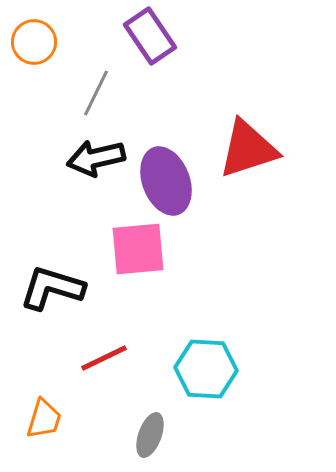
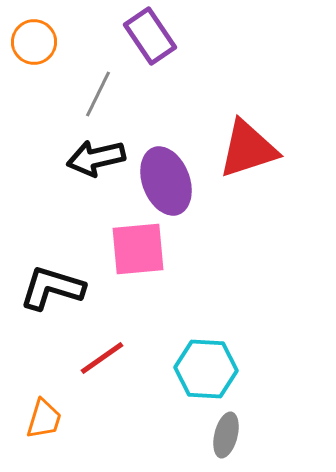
gray line: moved 2 px right, 1 px down
red line: moved 2 px left; rotated 9 degrees counterclockwise
gray ellipse: moved 76 px right; rotated 6 degrees counterclockwise
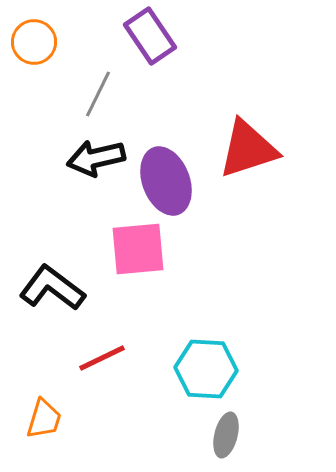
black L-shape: rotated 20 degrees clockwise
red line: rotated 9 degrees clockwise
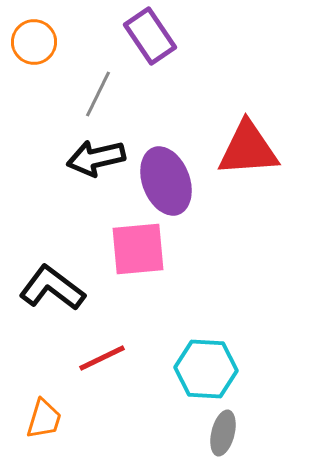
red triangle: rotated 14 degrees clockwise
gray ellipse: moved 3 px left, 2 px up
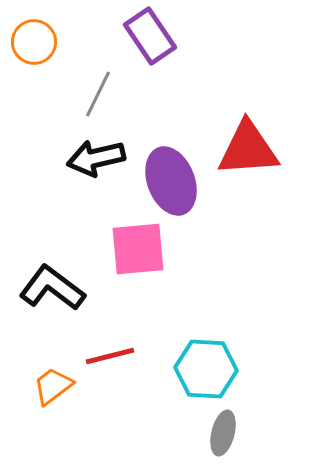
purple ellipse: moved 5 px right
red line: moved 8 px right, 2 px up; rotated 12 degrees clockwise
orange trapezoid: moved 9 px right, 33 px up; rotated 144 degrees counterclockwise
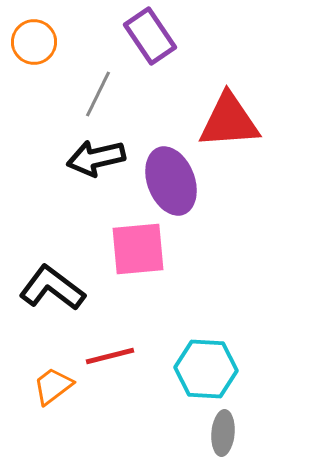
red triangle: moved 19 px left, 28 px up
gray ellipse: rotated 9 degrees counterclockwise
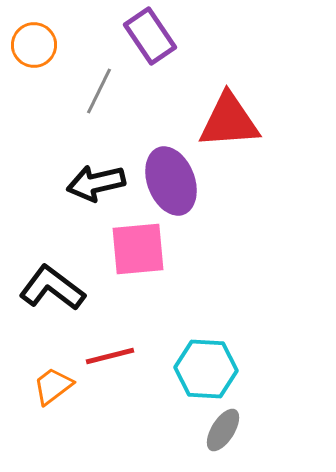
orange circle: moved 3 px down
gray line: moved 1 px right, 3 px up
black arrow: moved 25 px down
gray ellipse: moved 3 px up; rotated 27 degrees clockwise
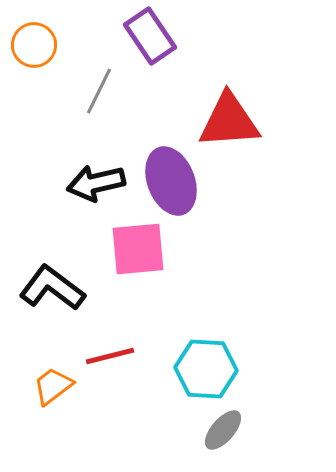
gray ellipse: rotated 9 degrees clockwise
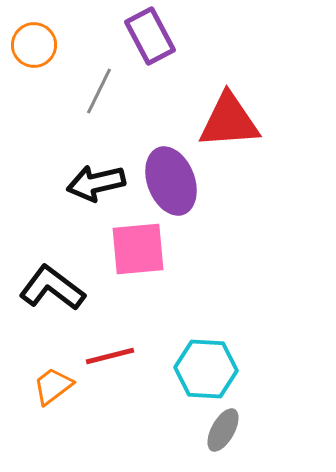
purple rectangle: rotated 6 degrees clockwise
gray ellipse: rotated 12 degrees counterclockwise
